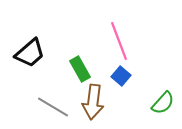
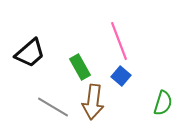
green rectangle: moved 2 px up
green semicircle: rotated 25 degrees counterclockwise
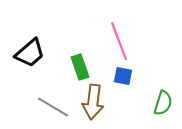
green rectangle: rotated 10 degrees clockwise
blue square: moved 2 px right; rotated 30 degrees counterclockwise
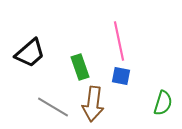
pink line: rotated 9 degrees clockwise
blue square: moved 2 px left
brown arrow: moved 2 px down
